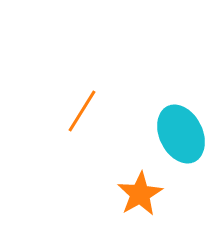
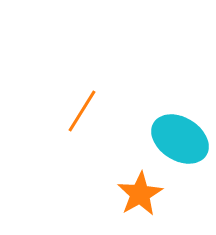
cyan ellipse: moved 1 px left, 5 px down; rotated 32 degrees counterclockwise
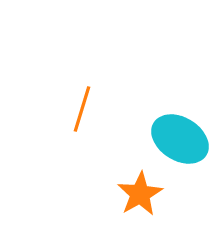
orange line: moved 2 px up; rotated 15 degrees counterclockwise
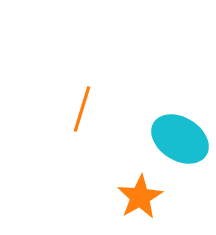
orange star: moved 3 px down
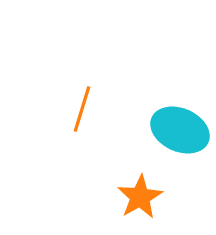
cyan ellipse: moved 9 px up; rotated 8 degrees counterclockwise
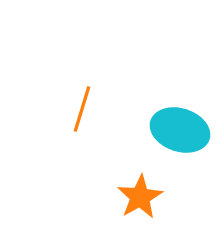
cyan ellipse: rotated 6 degrees counterclockwise
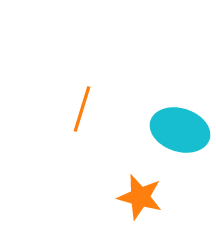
orange star: rotated 27 degrees counterclockwise
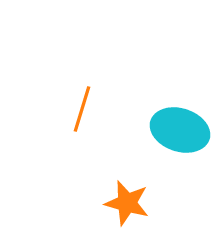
orange star: moved 13 px left, 6 px down
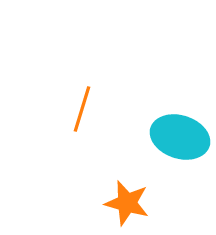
cyan ellipse: moved 7 px down
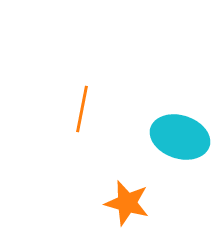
orange line: rotated 6 degrees counterclockwise
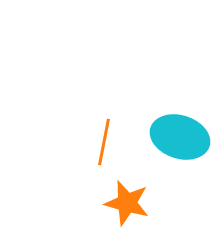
orange line: moved 22 px right, 33 px down
